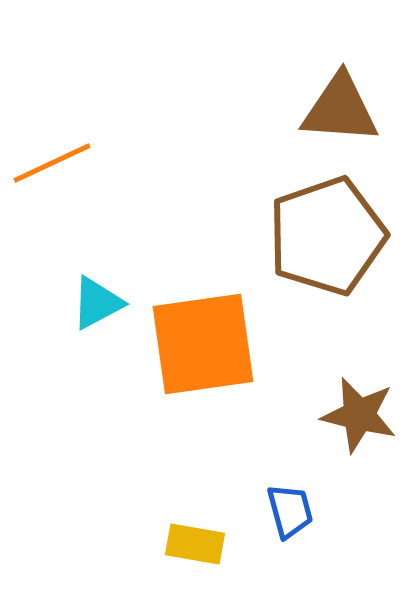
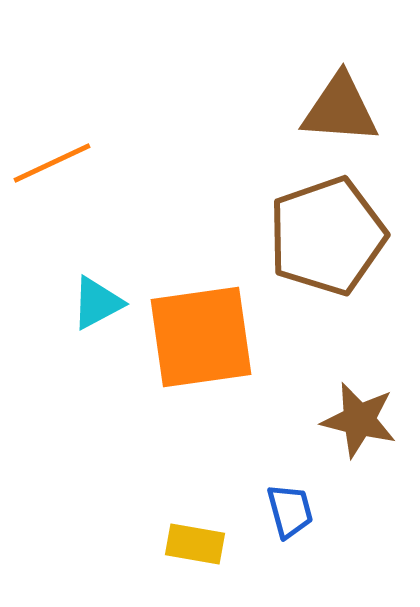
orange square: moved 2 px left, 7 px up
brown star: moved 5 px down
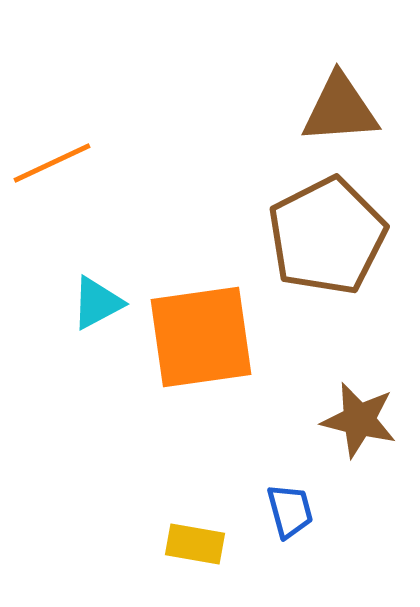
brown triangle: rotated 8 degrees counterclockwise
brown pentagon: rotated 8 degrees counterclockwise
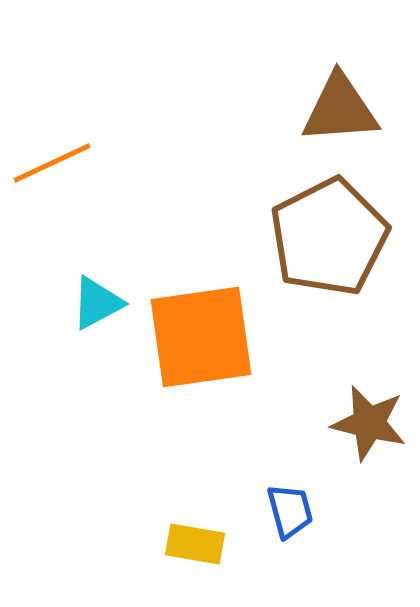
brown pentagon: moved 2 px right, 1 px down
brown star: moved 10 px right, 3 px down
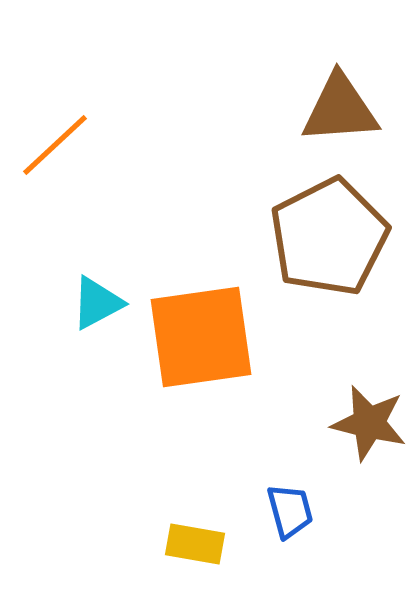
orange line: moved 3 px right, 18 px up; rotated 18 degrees counterclockwise
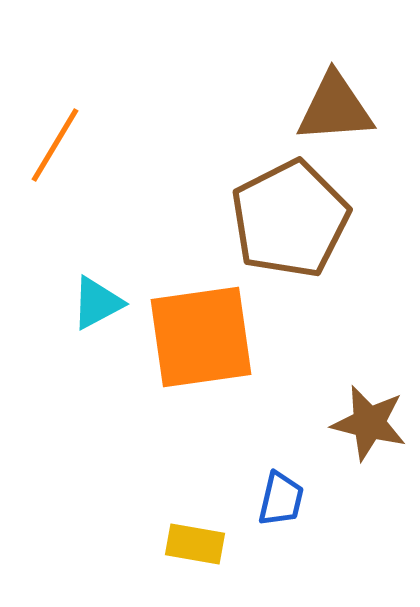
brown triangle: moved 5 px left, 1 px up
orange line: rotated 16 degrees counterclockwise
brown pentagon: moved 39 px left, 18 px up
blue trapezoid: moved 9 px left, 12 px up; rotated 28 degrees clockwise
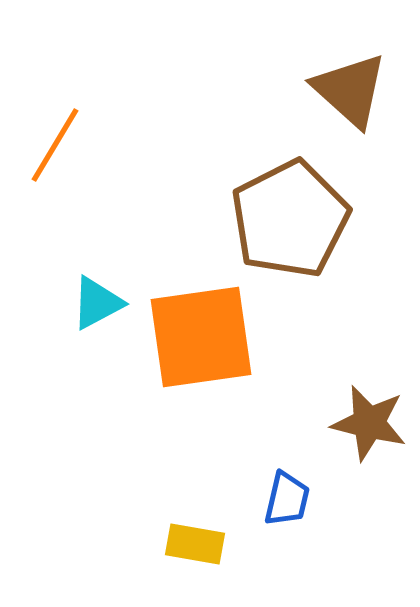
brown triangle: moved 15 px right, 18 px up; rotated 46 degrees clockwise
blue trapezoid: moved 6 px right
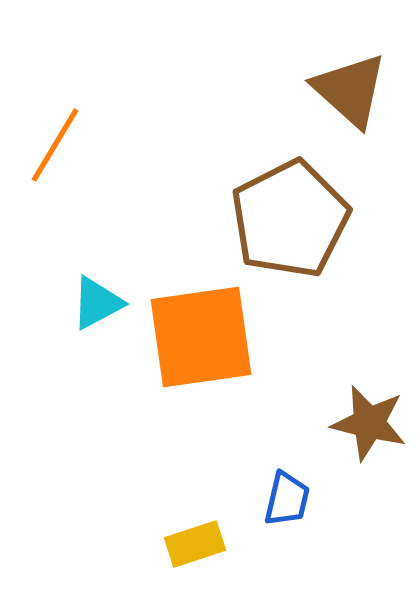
yellow rectangle: rotated 28 degrees counterclockwise
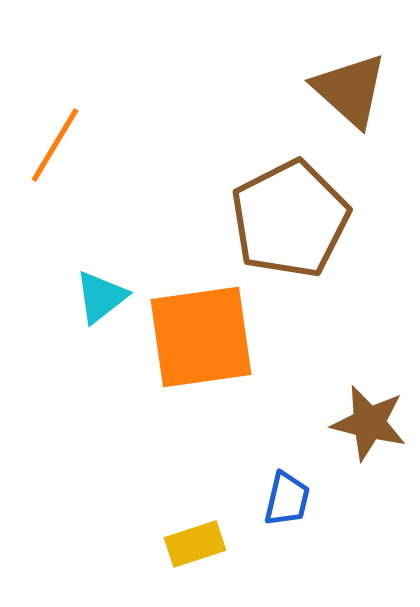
cyan triangle: moved 4 px right, 6 px up; rotated 10 degrees counterclockwise
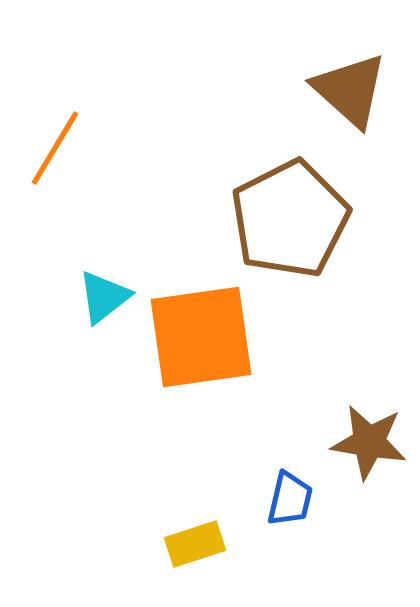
orange line: moved 3 px down
cyan triangle: moved 3 px right
brown star: moved 19 px down; rotated 4 degrees counterclockwise
blue trapezoid: moved 3 px right
